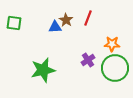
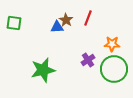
blue triangle: moved 2 px right
green circle: moved 1 px left, 1 px down
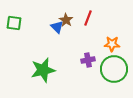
blue triangle: rotated 48 degrees clockwise
purple cross: rotated 24 degrees clockwise
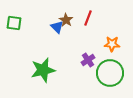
purple cross: rotated 24 degrees counterclockwise
green circle: moved 4 px left, 4 px down
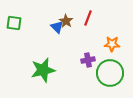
brown star: moved 1 px down
purple cross: rotated 24 degrees clockwise
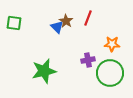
green star: moved 1 px right, 1 px down
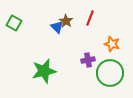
red line: moved 2 px right
green square: rotated 21 degrees clockwise
orange star: rotated 14 degrees clockwise
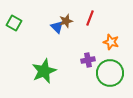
brown star: rotated 24 degrees clockwise
orange star: moved 1 px left, 2 px up
green star: rotated 10 degrees counterclockwise
